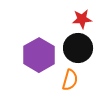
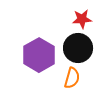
orange semicircle: moved 2 px right, 2 px up
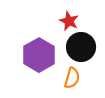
red star: moved 13 px left, 2 px down; rotated 30 degrees clockwise
black circle: moved 3 px right, 1 px up
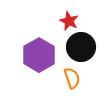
orange semicircle: rotated 35 degrees counterclockwise
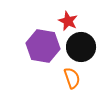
red star: moved 1 px left
purple hexagon: moved 4 px right, 9 px up; rotated 20 degrees counterclockwise
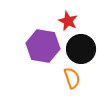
black circle: moved 2 px down
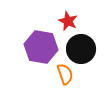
purple hexagon: moved 2 px left, 1 px down
orange semicircle: moved 7 px left, 4 px up
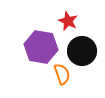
black circle: moved 1 px right, 2 px down
orange semicircle: moved 3 px left
